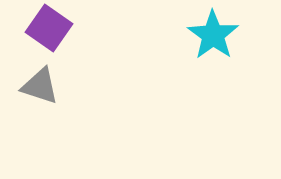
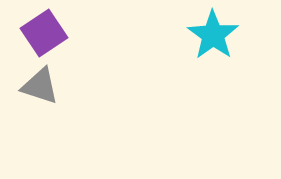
purple square: moved 5 px left, 5 px down; rotated 21 degrees clockwise
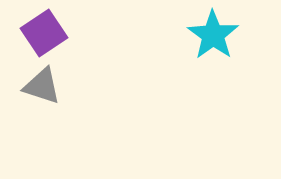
gray triangle: moved 2 px right
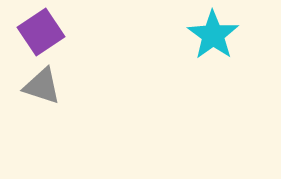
purple square: moved 3 px left, 1 px up
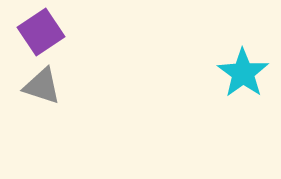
cyan star: moved 30 px right, 38 px down
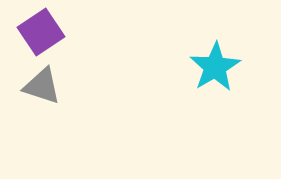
cyan star: moved 28 px left, 6 px up; rotated 6 degrees clockwise
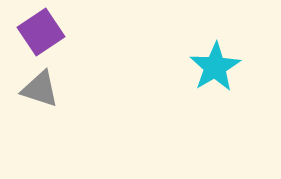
gray triangle: moved 2 px left, 3 px down
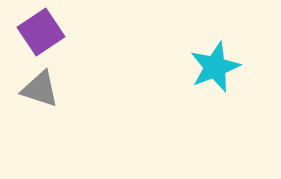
cyan star: rotated 9 degrees clockwise
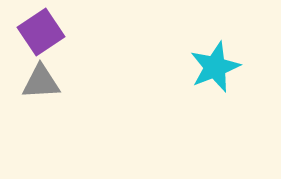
gray triangle: moved 1 px right, 7 px up; rotated 21 degrees counterclockwise
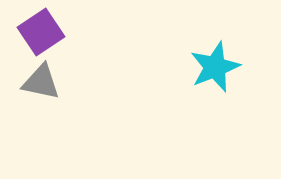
gray triangle: rotated 15 degrees clockwise
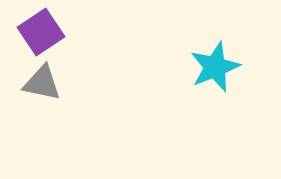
gray triangle: moved 1 px right, 1 px down
